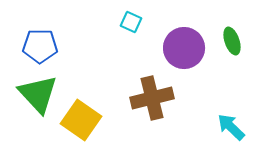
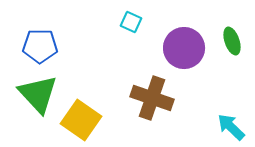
brown cross: rotated 33 degrees clockwise
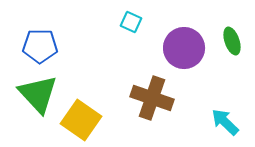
cyan arrow: moved 6 px left, 5 px up
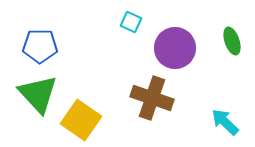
purple circle: moved 9 px left
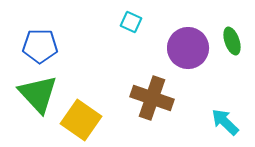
purple circle: moved 13 px right
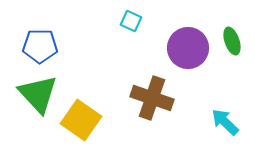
cyan square: moved 1 px up
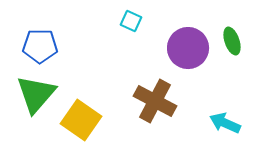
green triangle: moved 2 px left; rotated 24 degrees clockwise
brown cross: moved 3 px right, 3 px down; rotated 9 degrees clockwise
cyan arrow: moved 1 px down; rotated 20 degrees counterclockwise
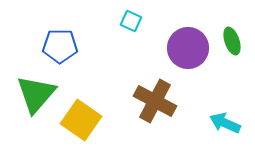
blue pentagon: moved 20 px right
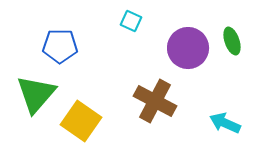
yellow square: moved 1 px down
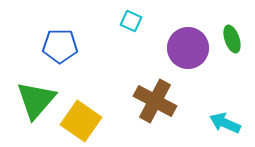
green ellipse: moved 2 px up
green triangle: moved 6 px down
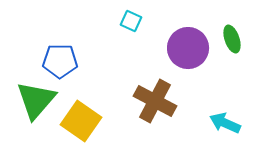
blue pentagon: moved 15 px down
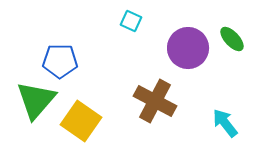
green ellipse: rotated 24 degrees counterclockwise
cyan arrow: rotated 28 degrees clockwise
